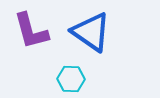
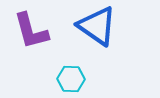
blue triangle: moved 6 px right, 6 px up
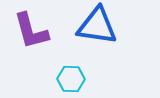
blue triangle: rotated 27 degrees counterclockwise
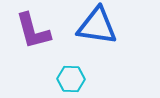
purple L-shape: moved 2 px right
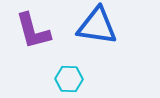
cyan hexagon: moved 2 px left
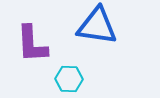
purple L-shape: moved 1 px left, 13 px down; rotated 12 degrees clockwise
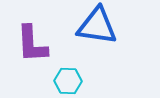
cyan hexagon: moved 1 px left, 2 px down
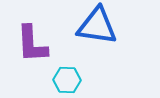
cyan hexagon: moved 1 px left, 1 px up
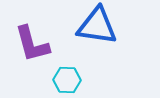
purple L-shape: rotated 12 degrees counterclockwise
